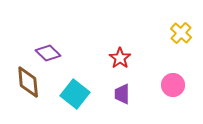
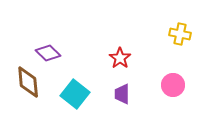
yellow cross: moved 1 px left, 1 px down; rotated 30 degrees counterclockwise
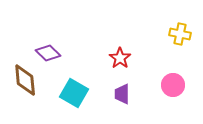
brown diamond: moved 3 px left, 2 px up
cyan square: moved 1 px left, 1 px up; rotated 8 degrees counterclockwise
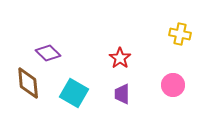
brown diamond: moved 3 px right, 3 px down
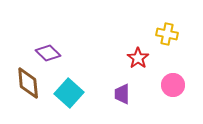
yellow cross: moved 13 px left
red star: moved 18 px right
cyan square: moved 5 px left; rotated 12 degrees clockwise
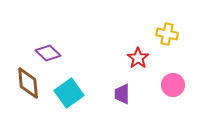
cyan square: rotated 12 degrees clockwise
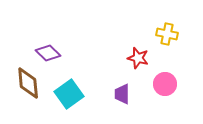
red star: rotated 20 degrees counterclockwise
pink circle: moved 8 px left, 1 px up
cyan square: moved 1 px down
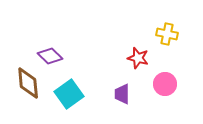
purple diamond: moved 2 px right, 3 px down
